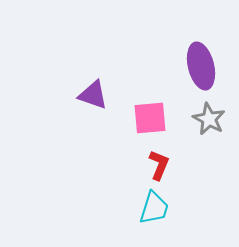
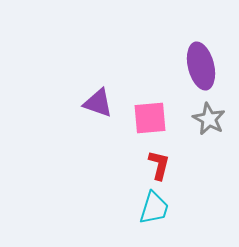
purple triangle: moved 5 px right, 8 px down
red L-shape: rotated 8 degrees counterclockwise
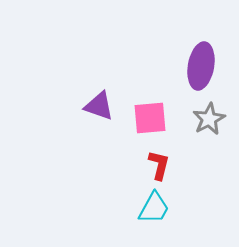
purple ellipse: rotated 24 degrees clockwise
purple triangle: moved 1 px right, 3 px down
gray star: rotated 16 degrees clockwise
cyan trapezoid: rotated 12 degrees clockwise
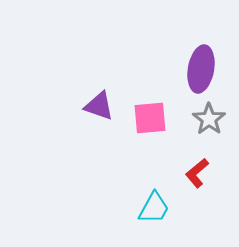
purple ellipse: moved 3 px down
gray star: rotated 8 degrees counterclockwise
red L-shape: moved 38 px right, 8 px down; rotated 144 degrees counterclockwise
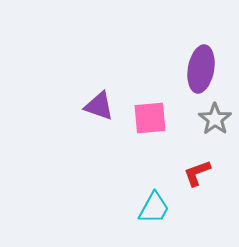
gray star: moved 6 px right
red L-shape: rotated 20 degrees clockwise
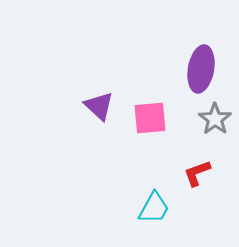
purple triangle: rotated 24 degrees clockwise
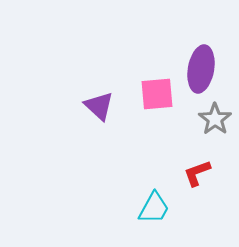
pink square: moved 7 px right, 24 px up
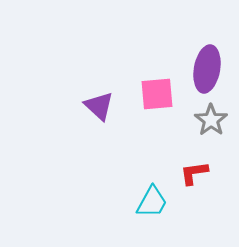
purple ellipse: moved 6 px right
gray star: moved 4 px left, 1 px down
red L-shape: moved 3 px left; rotated 12 degrees clockwise
cyan trapezoid: moved 2 px left, 6 px up
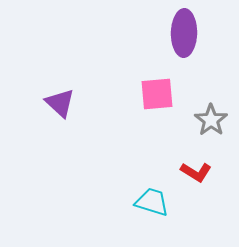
purple ellipse: moved 23 px left, 36 px up; rotated 9 degrees counterclockwise
purple triangle: moved 39 px left, 3 px up
red L-shape: moved 2 px right, 1 px up; rotated 140 degrees counterclockwise
cyan trapezoid: rotated 102 degrees counterclockwise
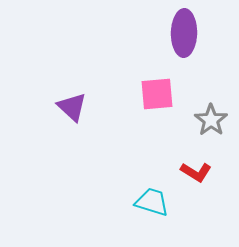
purple triangle: moved 12 px right, 4 px down
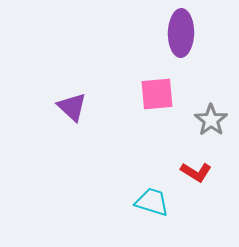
purple ellipse: moved 3 px left
